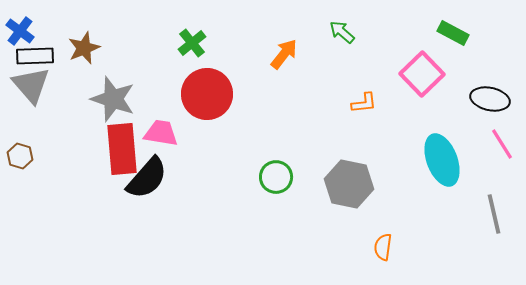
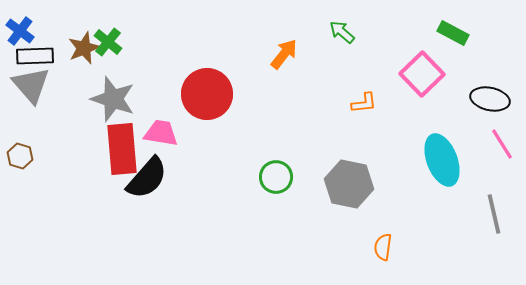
green cross: moved 84 px left, 1 px up; rotated 12 degrees counterclockwise
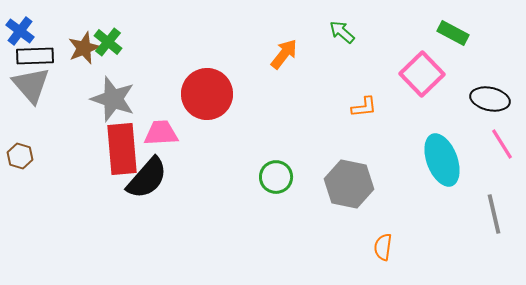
orange L-shape: moved 4 px down
pink trapezoid: rotated 12 degrees counterclockwise
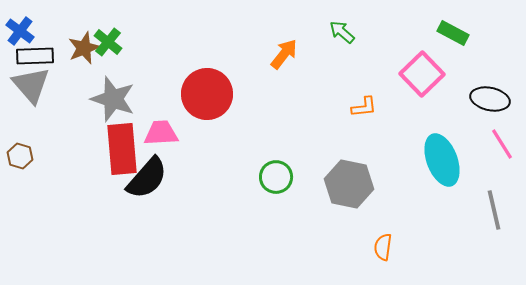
gray line: moved 4 px up
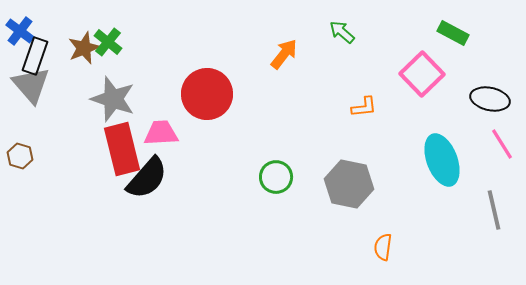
black rectangle: rotated 69 degrees counterclockwise
red rectangle: rotated 9 degrees counterclockwise
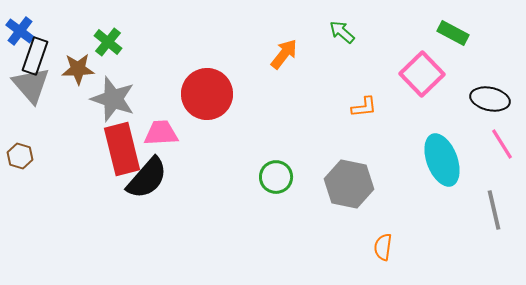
brown star: moved 6 px left, 21 px down; rotated 20 degrees clockwise
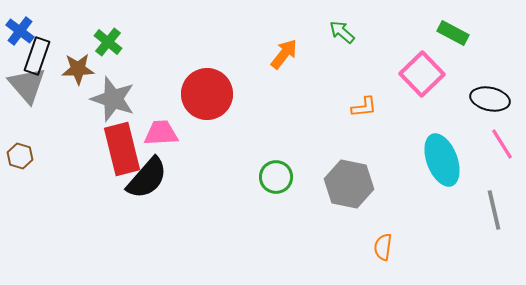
black rectangle: moved 2 px right
gray triangle: moved 4 px left
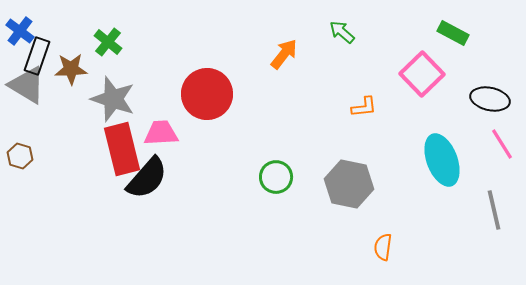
brown star: moved 7 px left
gray triangle: rotated 18 degrees counterclockwise
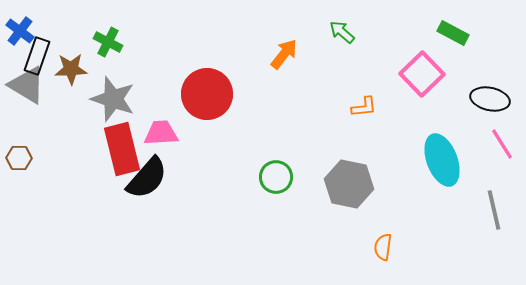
green cross: rotated 12 degrees counterclockwise
brown hexagon: moved 1 px left, 2 px down; rotated 15 degrees counterclockwise
